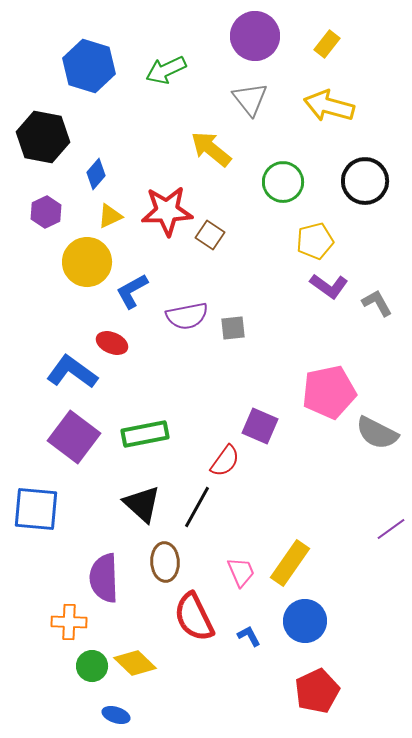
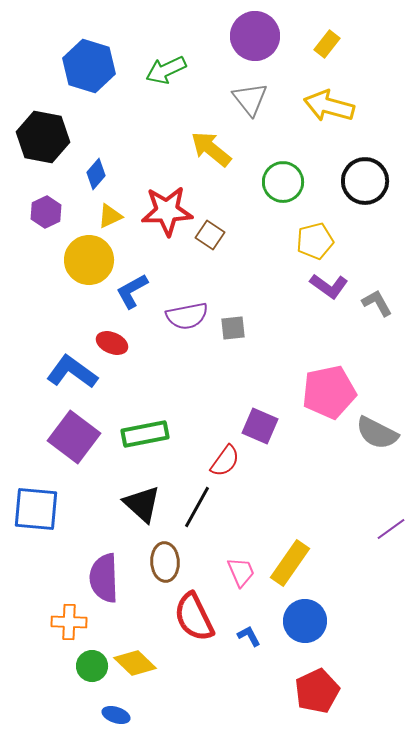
yellow circle at (87, 262): moved 2 px right, 2 px up
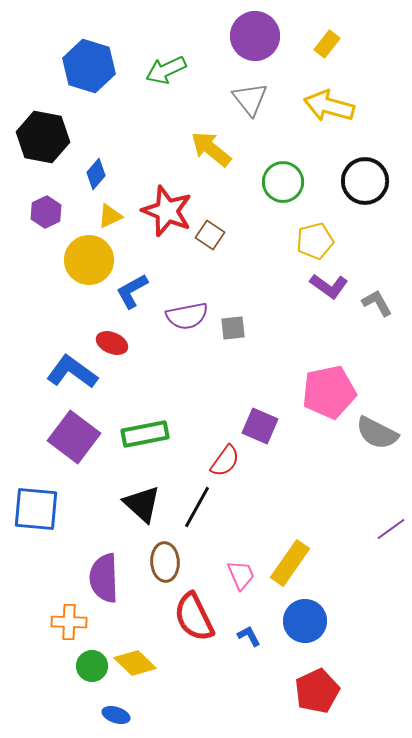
red star at (167, 211): rotated 24 degrees clockwise
pink trapezoid at (241, 572): moved 3 px down
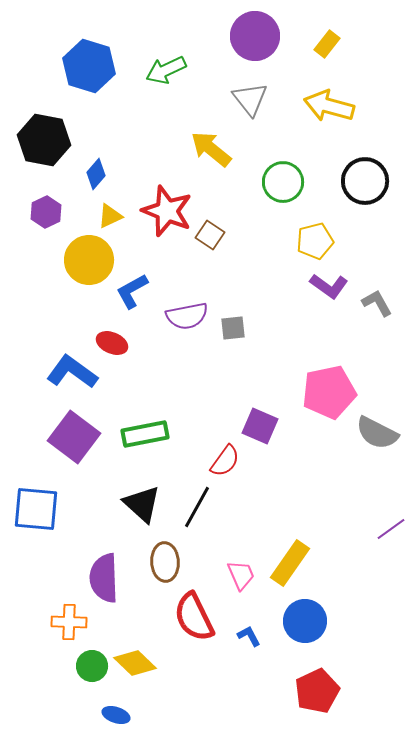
black hexagon at (43, 137): moved 1 px right, 3 px down
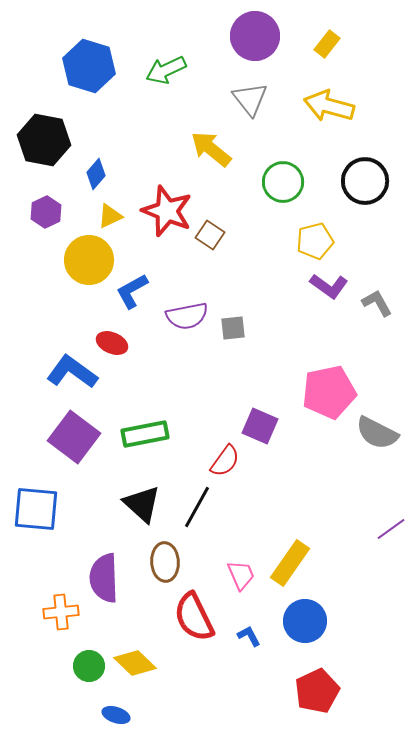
orange cross at (69, 622): moved 8 px left, 10 px up; rotated 8 degrees counterclockwise
green circle at (92, 666): moved 3 px left
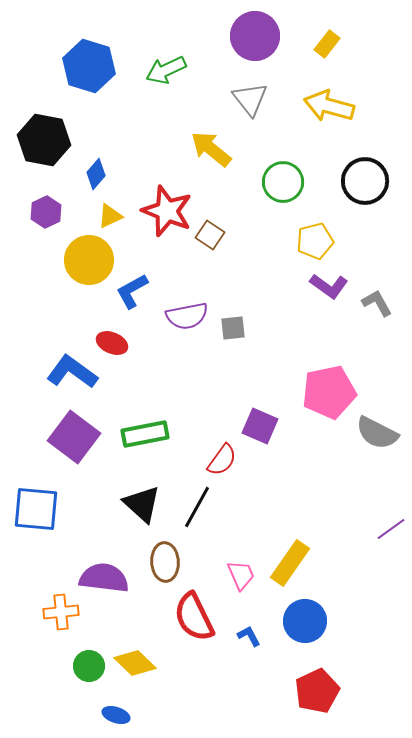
red semicircle at (225, 461): moved 3 px left, 1 px up
purple semicircle at (104, 578): rotated 99 degrees clockwise
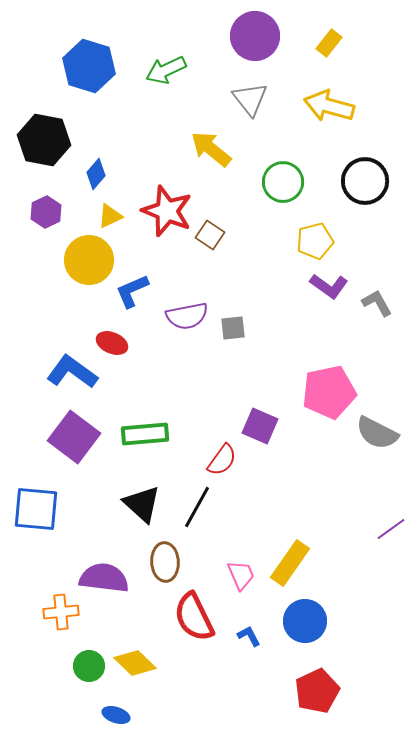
yellow rectangle at (327, 44): moved 2 px right, 1 px up
blue L-shape at (132, 291): rotated 6 degrees clockwise
green rectangle at (145, 434): rotated 6 degrees clockwise
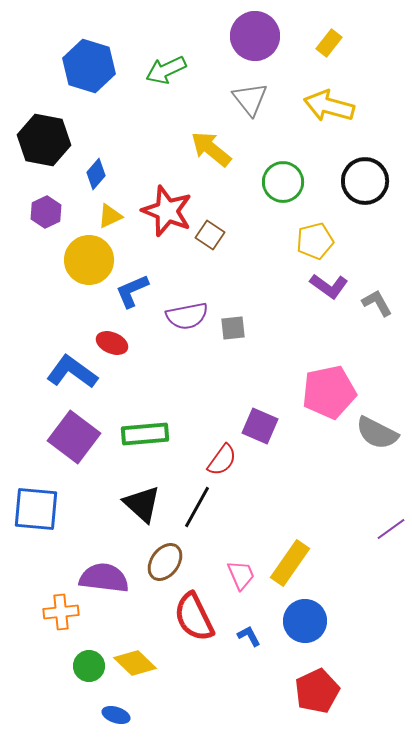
brown ellipse at (165, 562): rotated 39 degrees clockwise
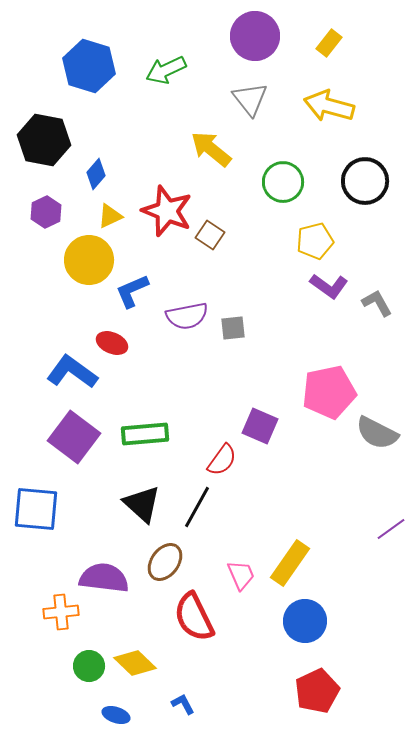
blue L-shape at (249, 636): moved 66 px left, 68 px down
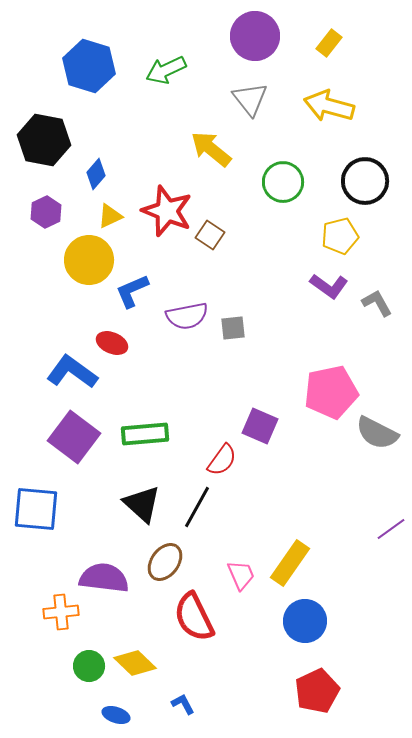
yellow pentagon at (315, 241): moved 25 px right, 5 px up
pink pentagon at (329, 392): moved 2 px right
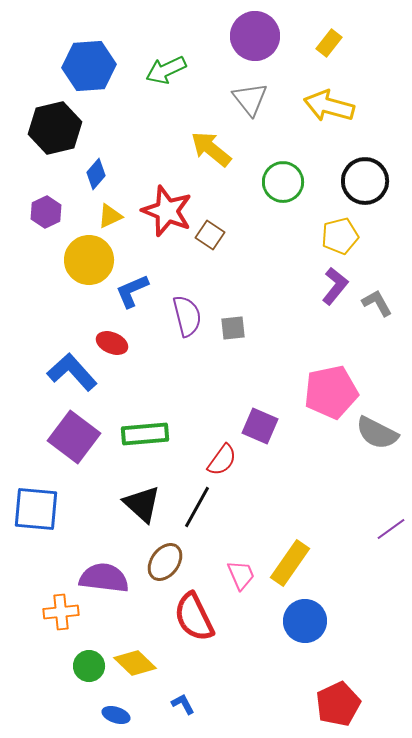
blue hexagon at (89, 66): rotated 21 degrees counterclockwise
black hexagon at (44, 140): moved 11 px right, 12 px up; rotated 24 degrees counterclockwise
purple L-shape at (329, 286): moved 6 px right; rotated 87 degrees counterclockwise
purple semicircle at (187, 316): rotated 93 degrees counterclockwise
blue L-shape at (72, 372): rotated 12 degrees clockwise
red pentagon at (317, 691): moved 21 px right, 13 px down
